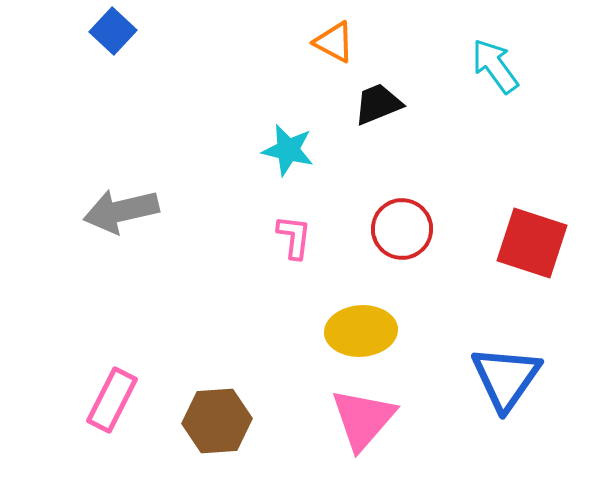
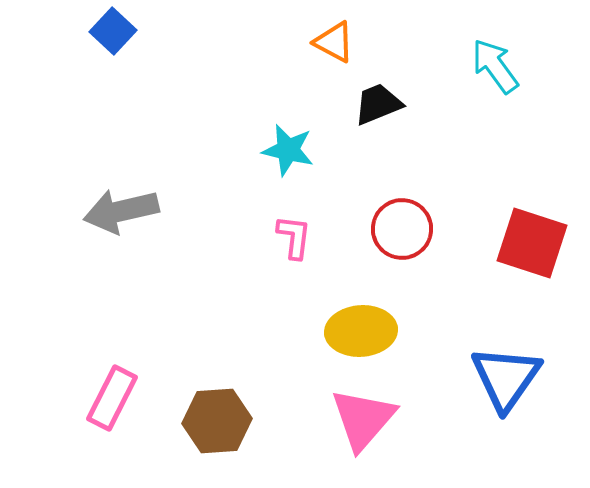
pink rectangle: moved 2 px up
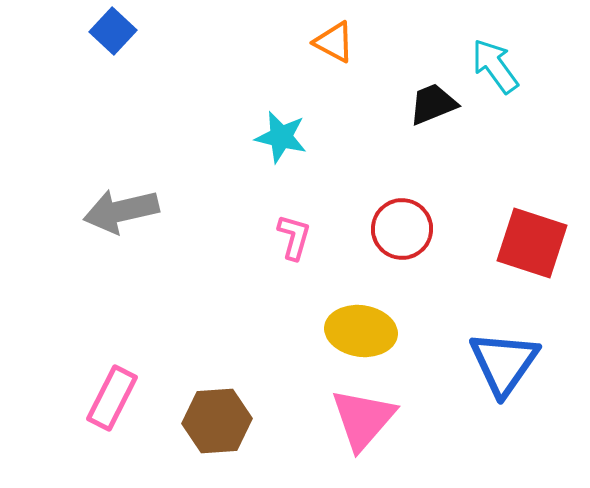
black trapezoid: moved 55 px right
cyan star: moved 7 px left, 13 px up
pink L-shape: rotated 9 degrees clockwise
yellow ellipse: rotated 12 degrees clockwise
blue triangle: moved 2 px left, 15 px up
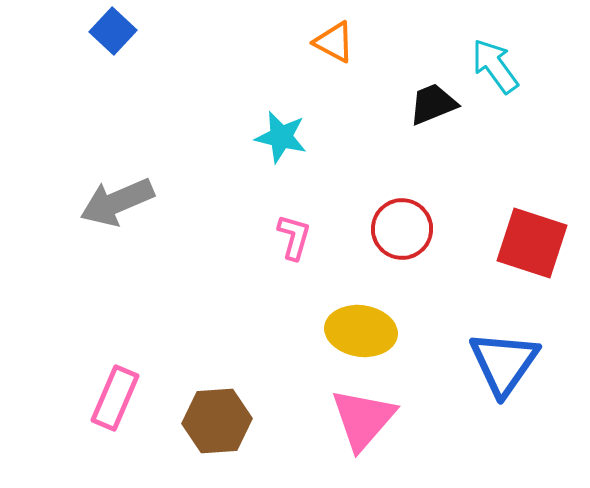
gray arrow: moved 4 px left, 9 px up; rotated 10 degrees counterclockwise
pink rectangle: moved 3 px right; rotated 4 degrees counterclockwise
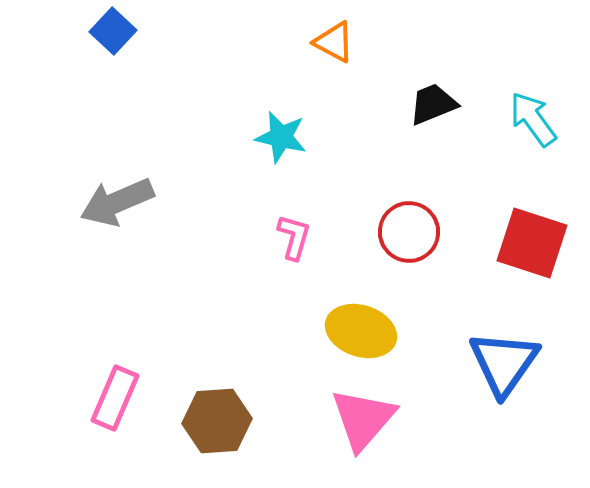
cyan arrow: moved 38 px right, 53 px down
red circle: moved 7 px right, 3 px down
yellow ellipse: rotated 10 degrees clockwise
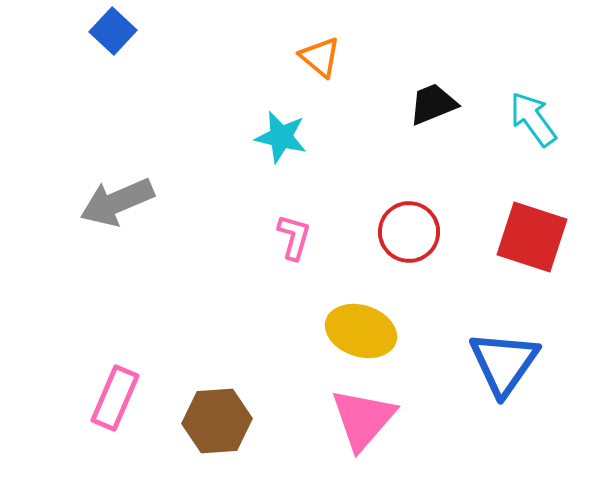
orange triangle: moved 14 px left, 15 px down; rotated 12 degrees clockwise
red square: moved 6 px up
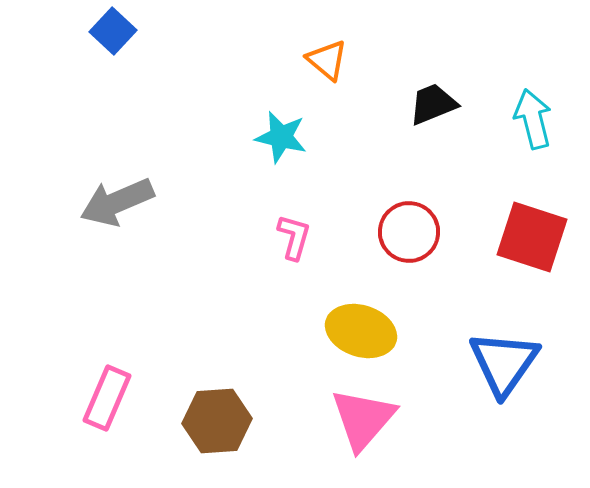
orange triangle: moved 7 px right, 3 px down
cyan arrow: rotated 22 degrees clockwise
pink rectangle: moved 8 px left
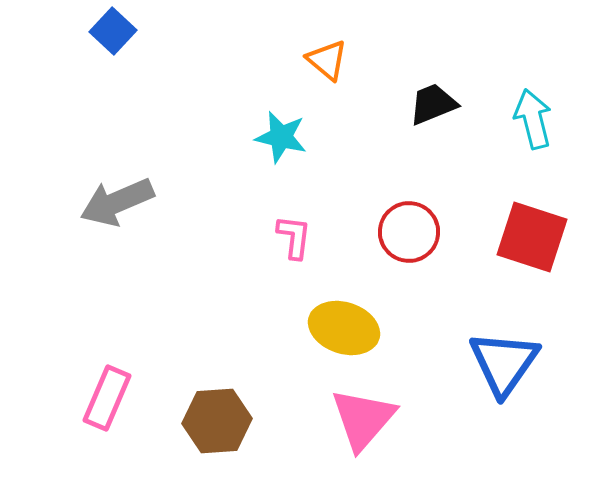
pink L-shape: rotated 9 degrees counterclockwise
yellow ellipse: moved 17 px left, 3 px up
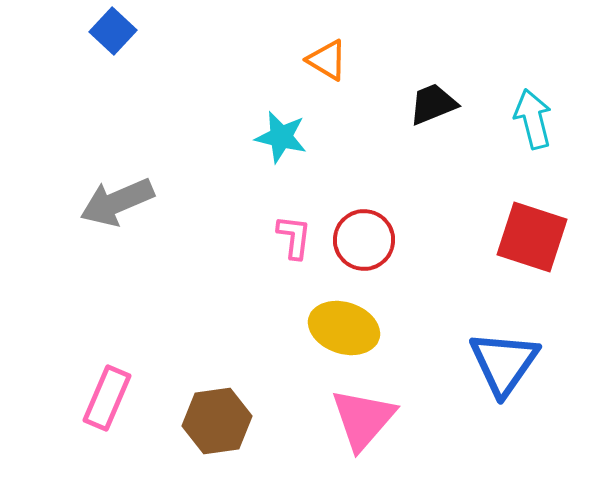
orange triangle: rotated 9 degrees counterclockwise
red circle: moved 45 px left, 8 px down
brown hexagon: rotated 4 degrees counterclockwise
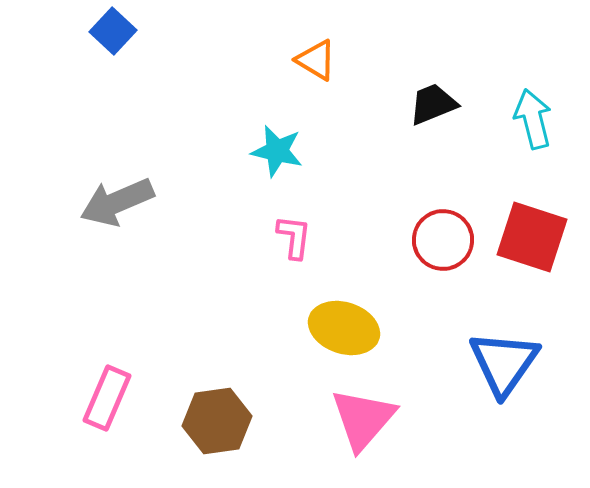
orange triangle: moved 11 px left
cyan star: moved 4 px left, 14 px down
red circle: moved 79 px right
